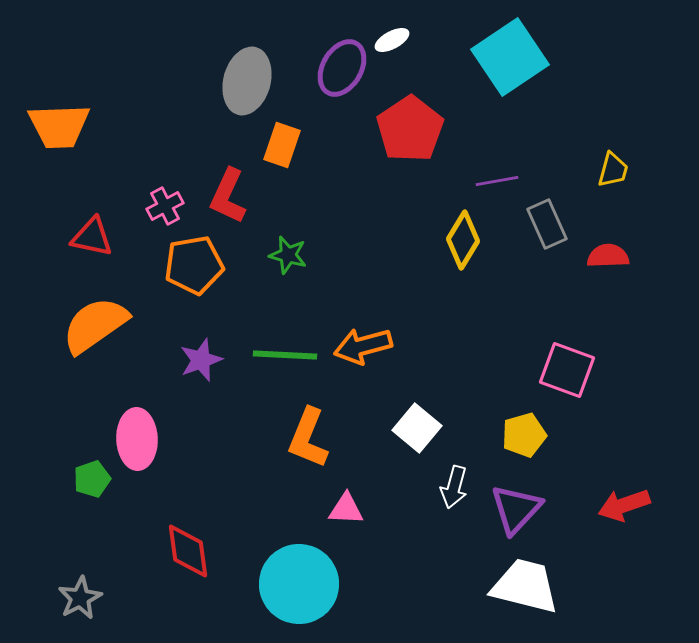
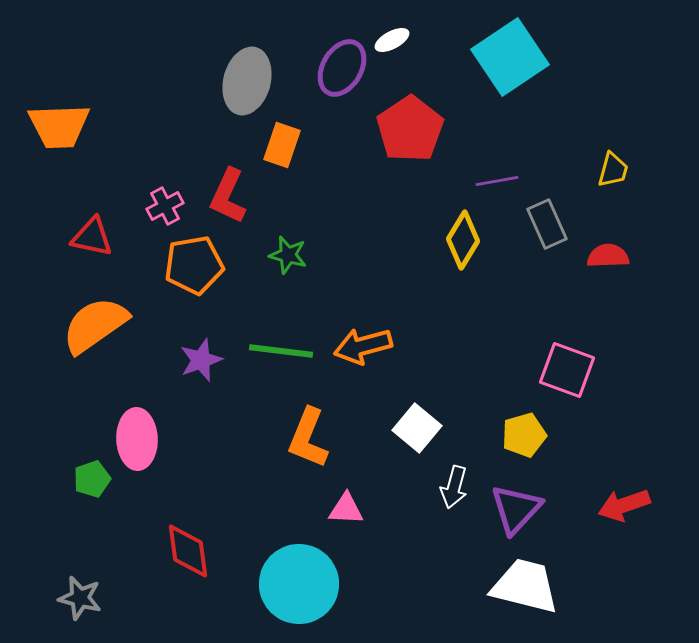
green line: moved 4 px left, 4 px up; rotated 4 degrees clockwise
gray star: rotated 30 degrees counterclockwise
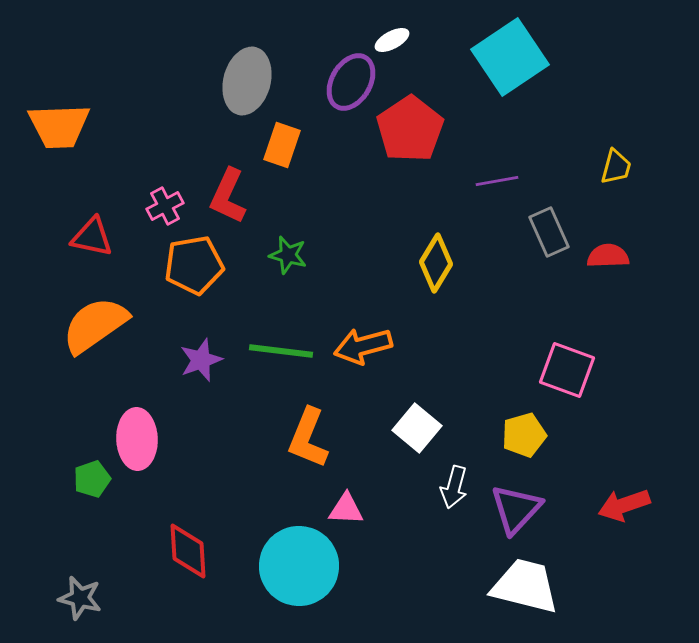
purple ellipse: moved 9 px right, 14 px down
yellow trapezoid: moved 3 px right, 3 px up
gray rectangle: moved 2 px right, 8 px down
yellow diamond: moved 27 px left, 23 px down
red diamond: rotated 4 degrees clockwise
cyan circle: moved 18 px up
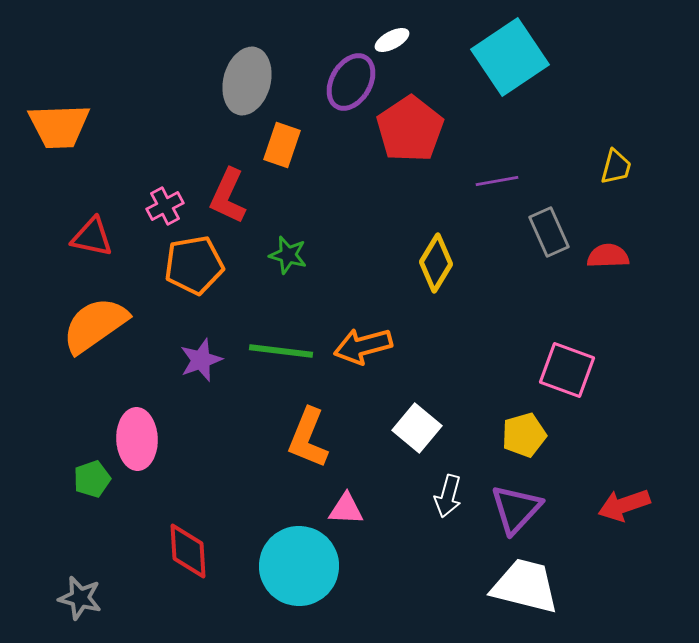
white arrow: moved 6 px left, 9 px down
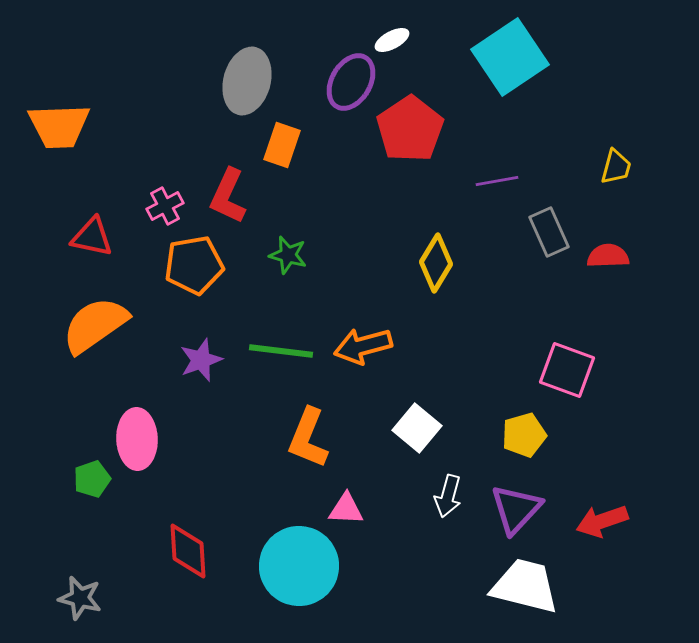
red arrow: moved 22 px left, 16 px down
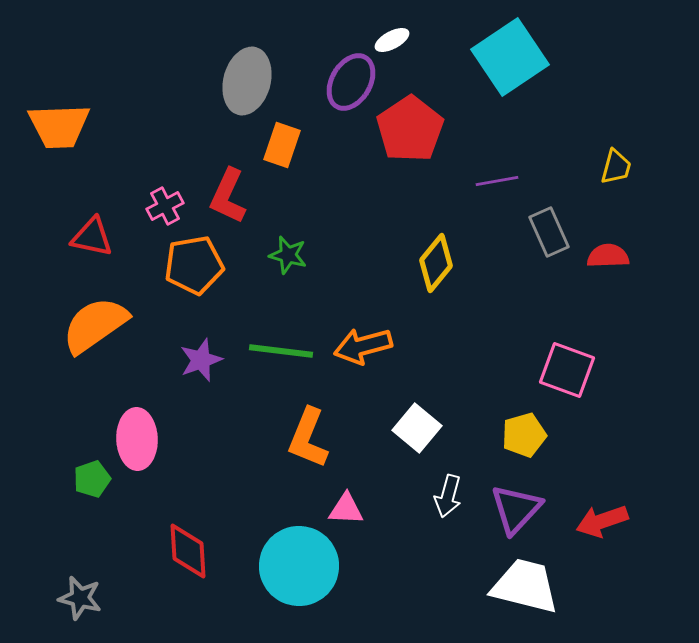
yellow diamond: rotated 8 degrees clockwise
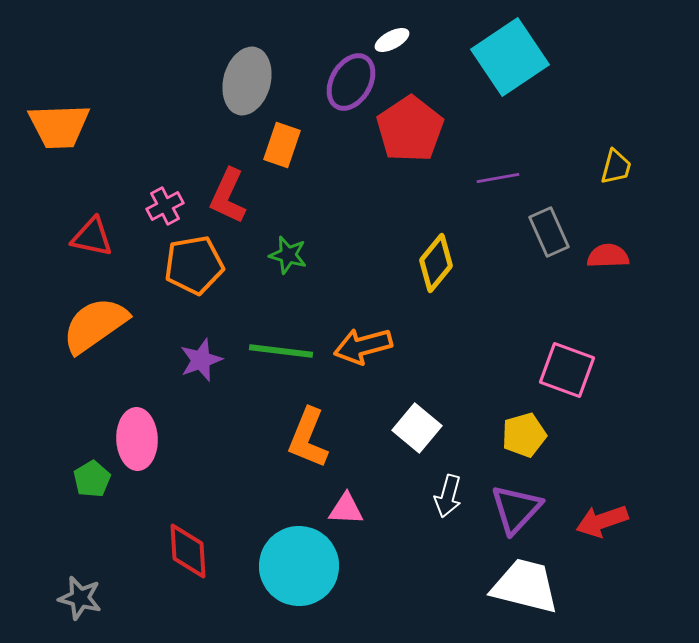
purple line: moved 1 px right, 3 px up
green pentagon: rotated 12 degrees counterclockwise
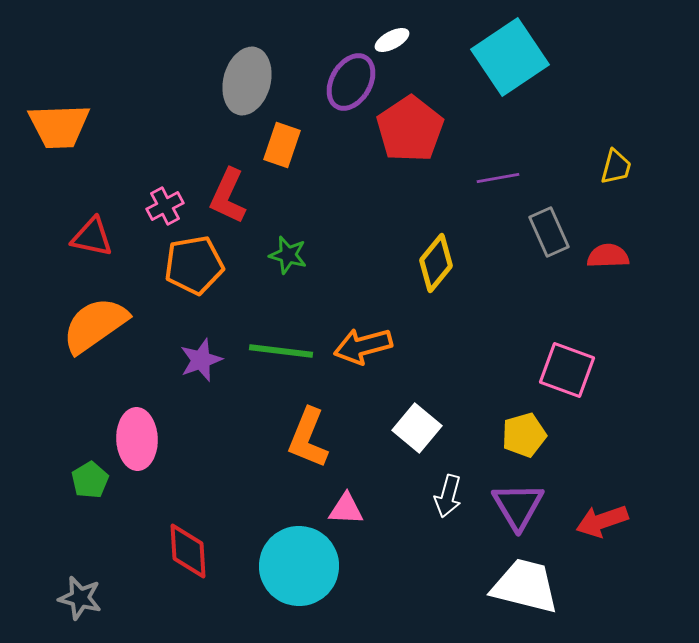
green pentagon: moved 2 px left, 1 px down
purple triangle: moved 2 px right, 3 px up; rotated 14 degrees counterclockwise
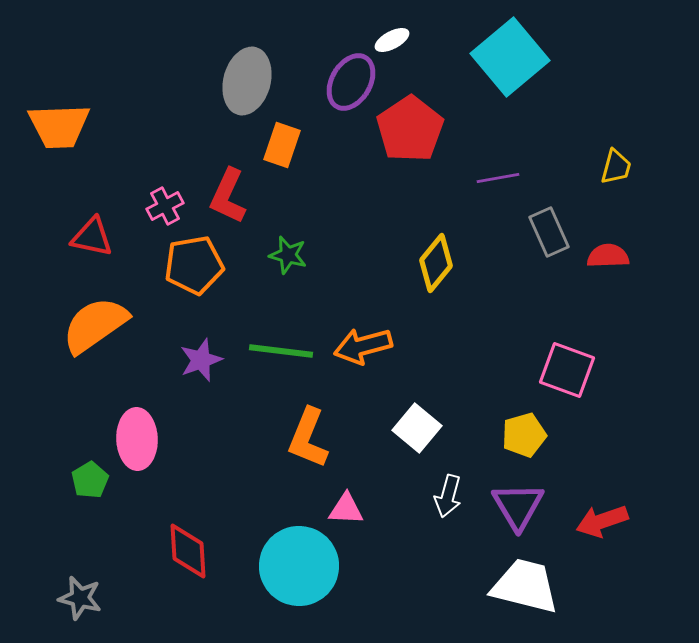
cyan square: rotated 6 degrees counterclockwise
